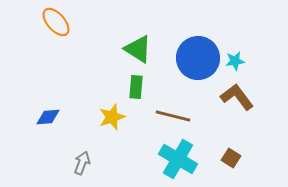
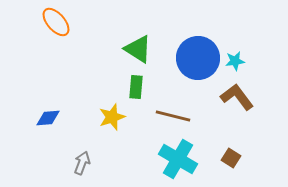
blue diamond: moved 1 px down
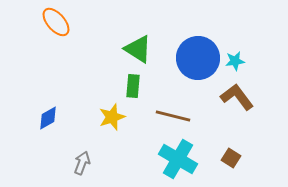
green rectangle: moved 3 px left, 1 px up
blue diamond: rotated 25 degrees counterclockwise
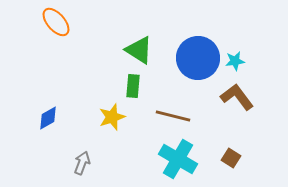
green triangle: moved 1 px right, 1 px down
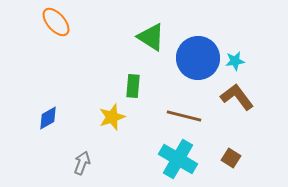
green triangle: moved 12 px right, 13 px up
brown line: moved 11 px right
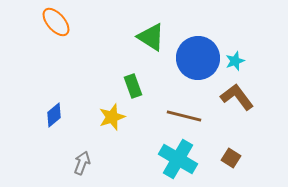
cyan star: rotated 12 degrees counterclockwise
green rectangle: rotated 25 degrees counterclockwise
blue diamond: moved 6 px right, 3 px up; rotated 10 degrees counterclockwise
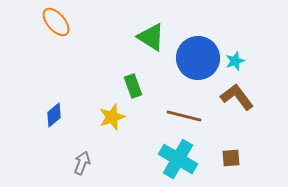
brown square: rotated 36 degrees counterclockwise
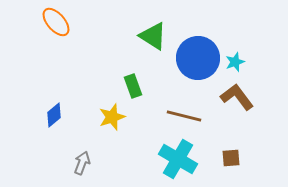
green triangle: moved 2 px right, 1 px up
cyan star: moved 1 px down
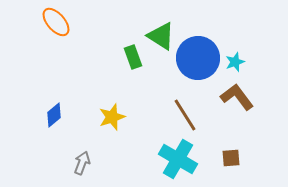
green triangle: moved 8 px right
green rectangle: moved 29 px up
brown line: moved 1 px right, 1 px up; rotated 44 degrees clockwise
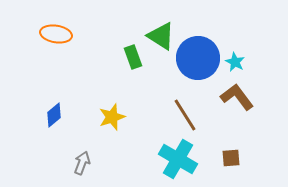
orange ellipse: moved 12 px down; rotated 40 degrees counterclockwise
cyan star: rotated 24 degrees counterclockwise
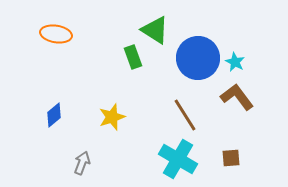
green triangle: moved 6 px left, 6 px up
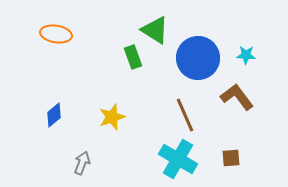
cyan star: moved 11 px right, 7 px up; rotated 24 degrees counterclockwise
brown line: rotated 8 degrees clockwise
